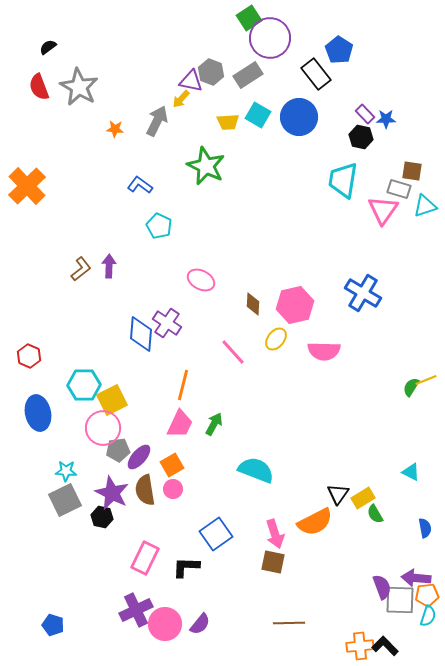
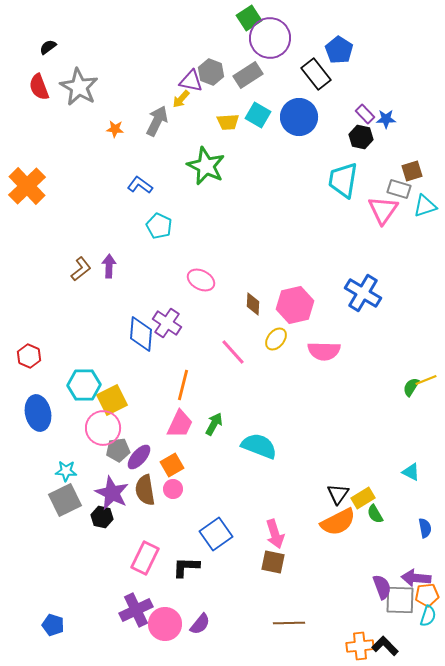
brown square at (412, 171): rotated 25 degrees counterclockwise
cyan semicircle at (256, 470): moved 3 px right, 24 px up
orange semicircle at (315, 522): moved 23 px right
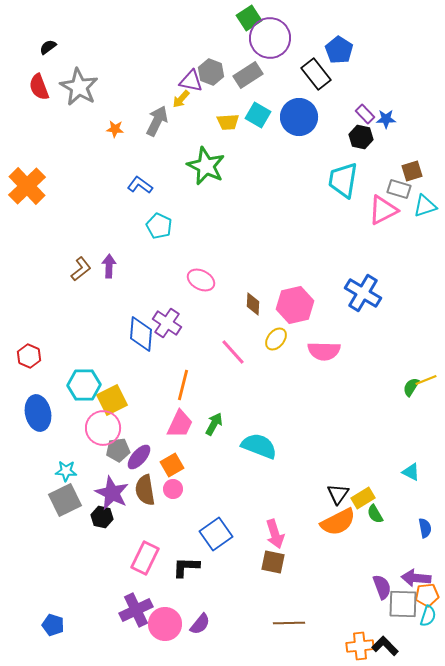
pink triangle at (383, 210): rotated 28 degrees clockwise
gray square at (400, 600): moved 3 px right, 4 px down
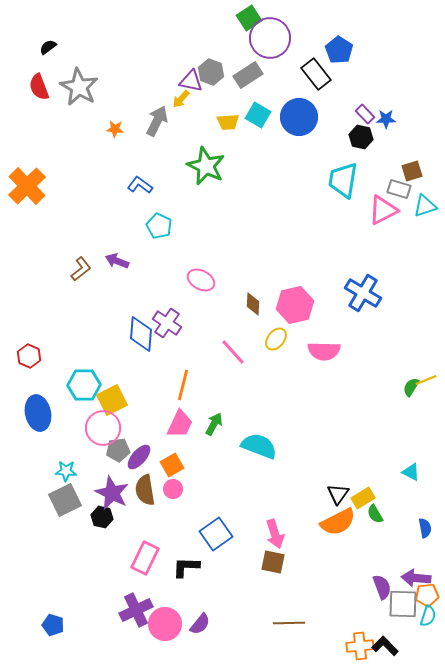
purple arrow at (109, 266): moved 8 px right, 5 px up; rotated 70 degrees counterclockwise
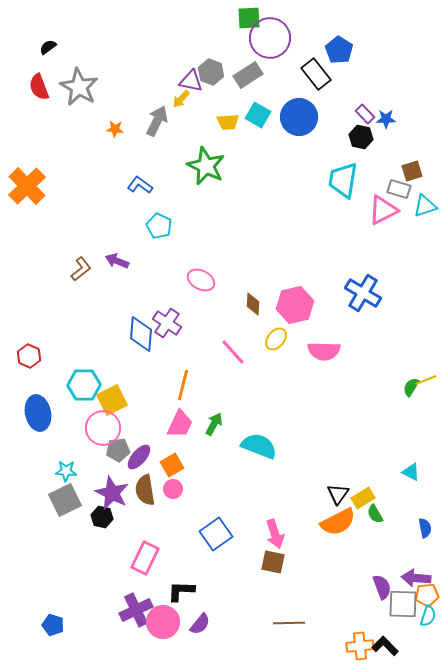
green square at (249, 18): rotated 30 degrees clockwise
black L-shape at (186, 567): moved 5 px left, 24 px down
pink circle at (165, 624): moved 2 px left, 2 px up
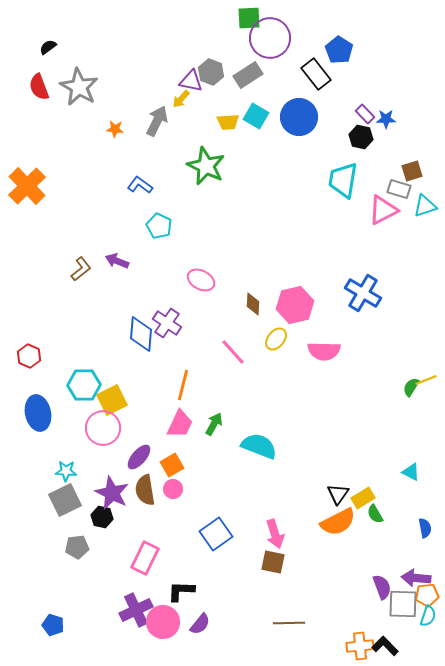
cyan square at (258, 115): moved 2 px left, 1 px down
gray pentagon at (118, 450): moved 41 px left, 97 px down
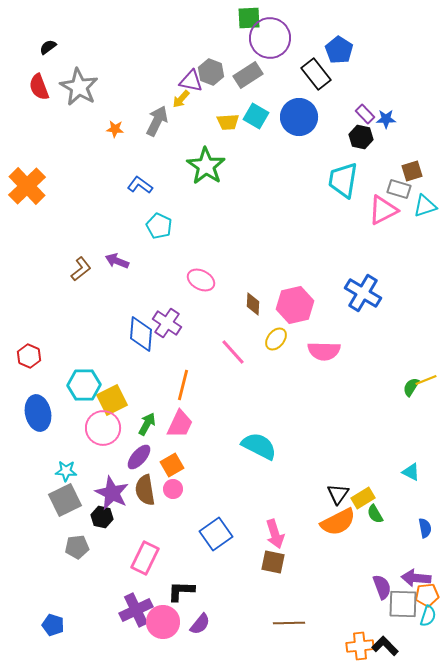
green star at (206, 166): rotated 9 degrees clockwise
green arrow at (214, 424): moved 67 px left
cyan semicircle at (259, 446): rotated 6 degrees clockwise
